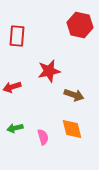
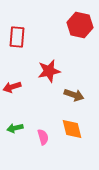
red rectangle: moved 1 px down
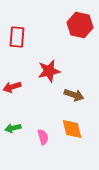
green arrow: moved 2 px left
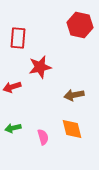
red rectangle: moved 1 px right, 1 px down
red star: moved 9 px left, 4 px up
brown arrow: rotated 150 degrees clockwise
